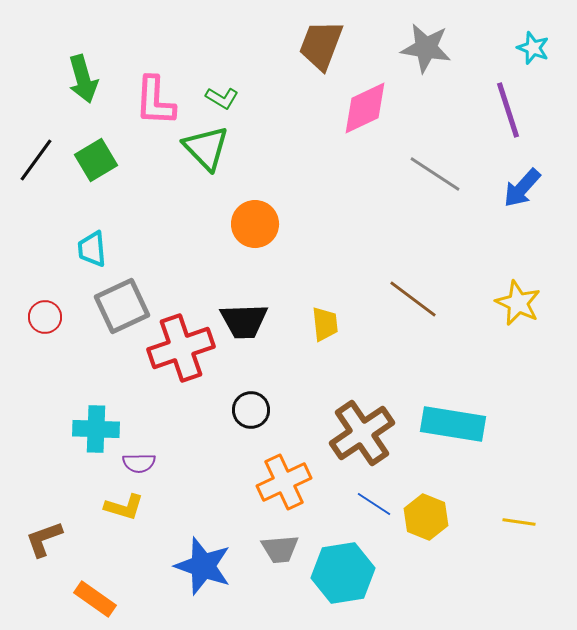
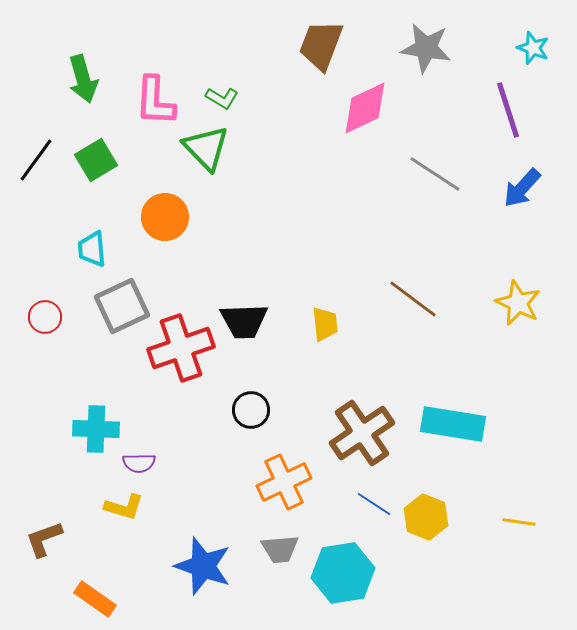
orange circle: moved 90 px left, 7 px up
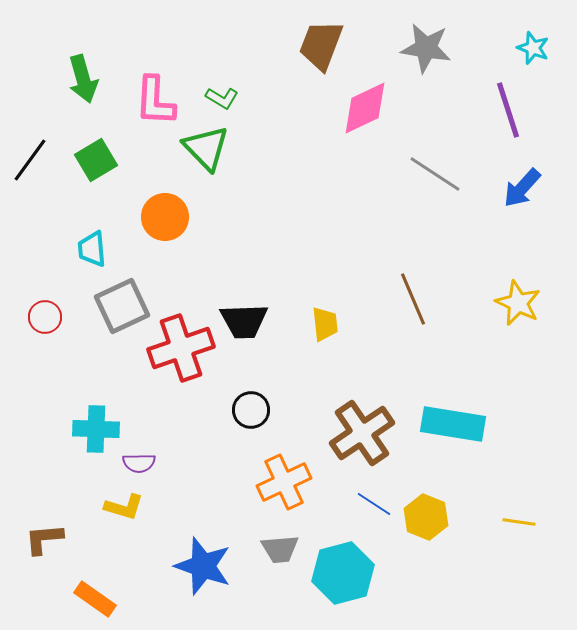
black line: moved 6 px left
brown line: rotated 30 degrees clockwise
brown L-shape: rotated 15 degrees clockwise
cyan hexagon: rotated 6 degrees counterclockwise
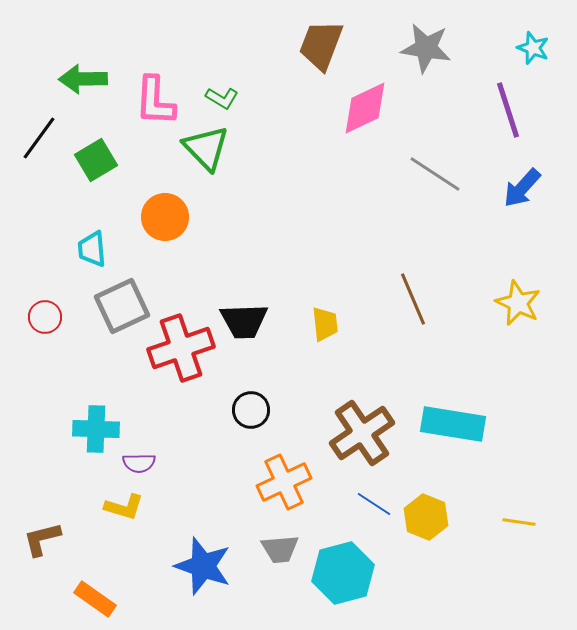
green arrow: rotated 105 degrees clockwise
black line: moved 9 px right, 22 px up
brown L-shape: moved 2 px left; rotated 9 degrees counterclockwise
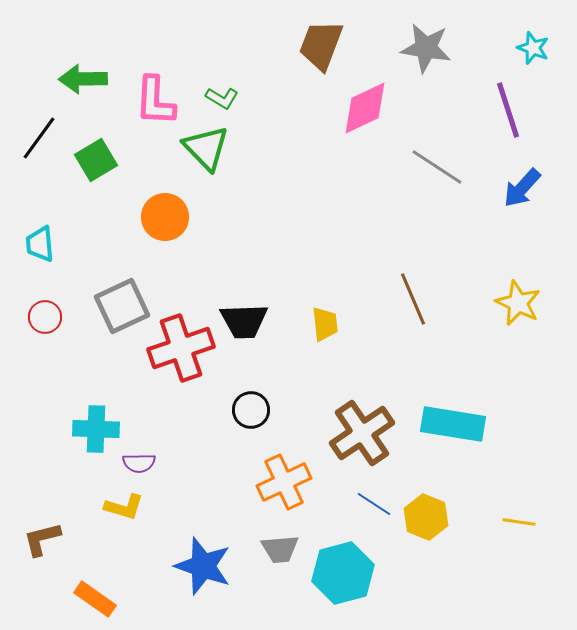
gray line: moved 2 px right, 7 px up
cyan trapezoid: moved 52 px left, 5 px up
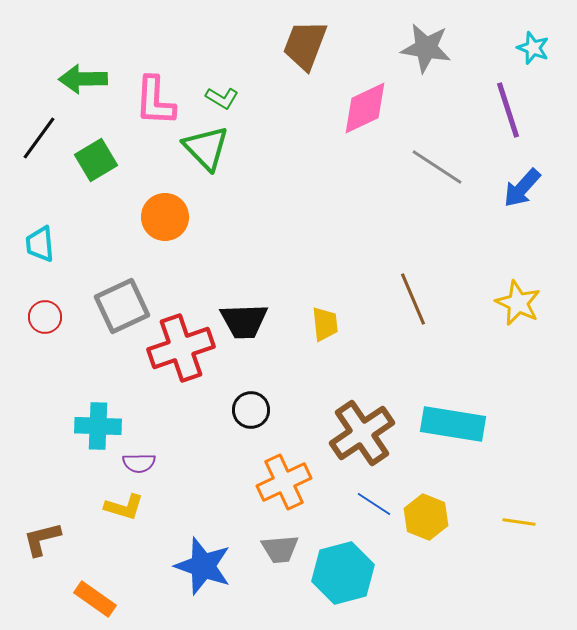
brown trapezoid: moved 16 px left
cyan cross: moved 2 px right, 3 px up
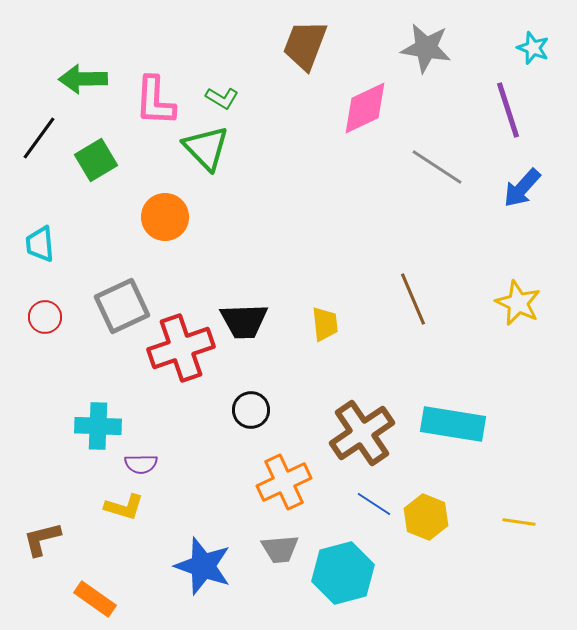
purple semicircle: moved 2 px right, 1 px down
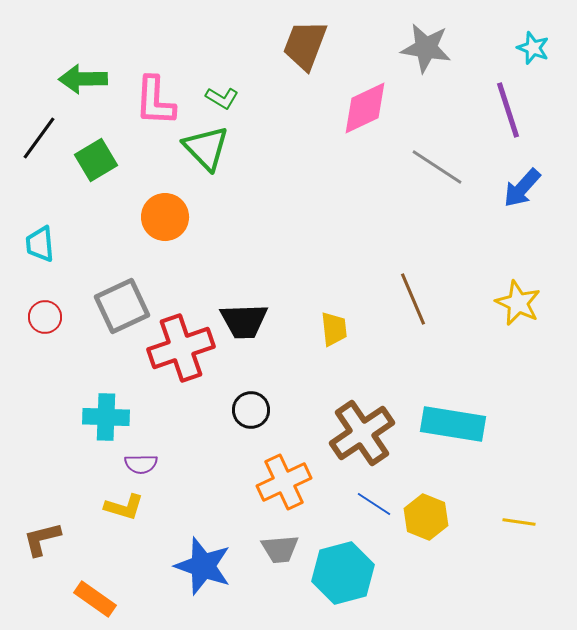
yellow trapezoid: moved 9 px right, 5 px down
cyan cross: moved 8 px right, 9 px up
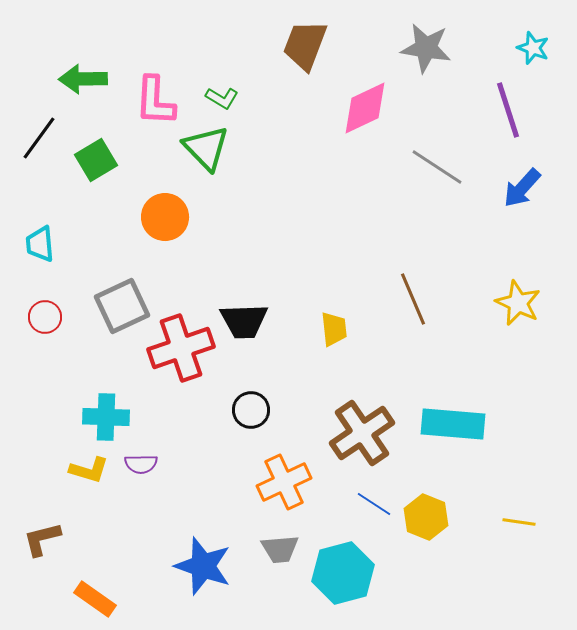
cyan rectangle: rotated 4 degrees counterclockwise
yellow L-shape: moved 35 px left, 37 px up
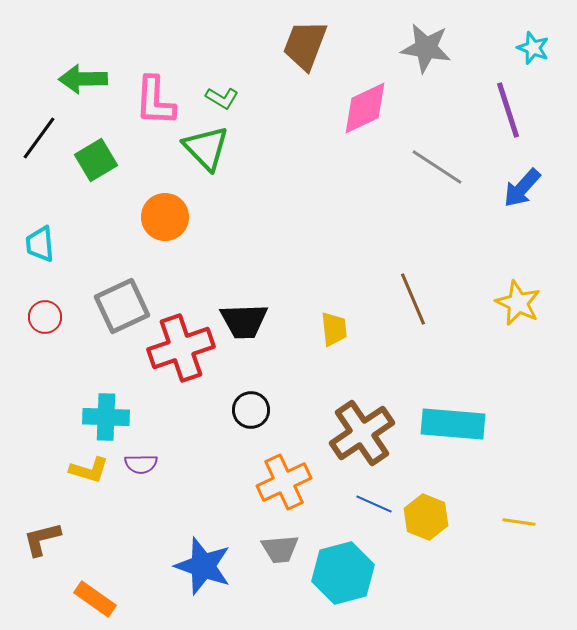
blue line: rotated 9 degrees counterclockwise
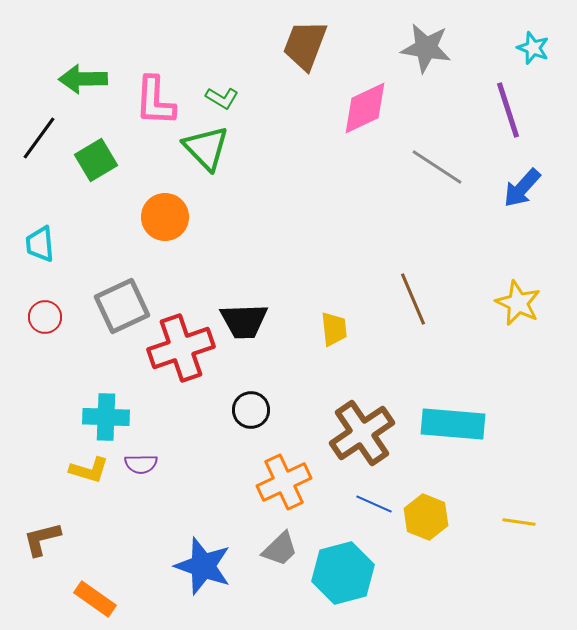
gray trapezoid: rotated 39 degrees counterclockwise
